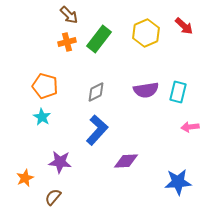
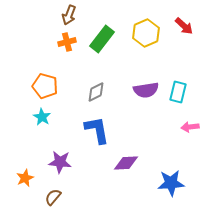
brown arrow: rotated 66 degrees clockwise
green rectangle: moved 3 px right
blue L-shape: rotated 52 degrees counterclockwise
purple diamond: moved 2 px down
blue star: moved 7 px left, 1 px down
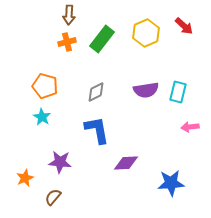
brown arrow: rotated 18 degrees counterclockwise
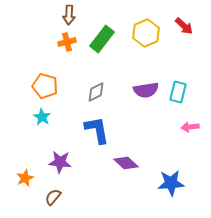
purple diamond: rotated 45 degrees clockwise
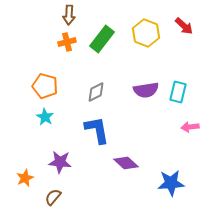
yellow hexagon: rotated 16 degrees counterclockwise
cyan star: moved 3 px right
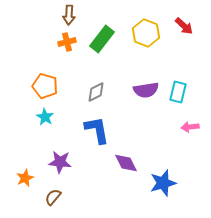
purple diamond: rotated 20 degrees clockwise
blue star: moved 8 px left; rotated 12 degrees counterclockwise
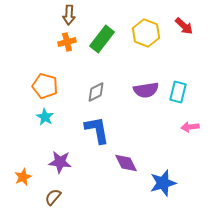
orange star: moved 2 px left, 1 px up
